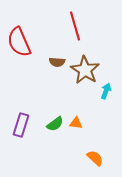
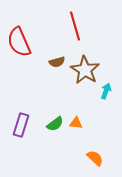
brown semicircle: rotated 21 degrees counterclockwise
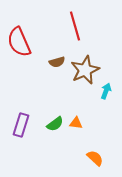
brown star: rotated 16 degrees clockwise
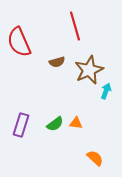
brown star: moved 4 px right
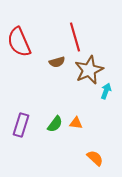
red line: moved 11 px down
green semicircle: rotated 18 degrees counterclockwise
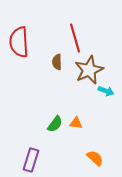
red line: moved 1 px down
red semicircle: rotated 20 degrees clockwise
brown semicircle: rotated 105 degrees clockwise
cyan arrow: rotated 91 degrees clockwise
purple rectangle: moved 10 px right, 35 px down
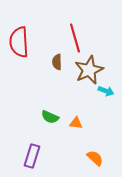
green semicircle: moved 5 px left, 7 px up; rotated 78 degrees clockwise
purple rectangle: moved 1 px right, 4 px up
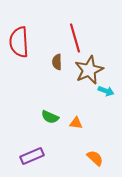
purple rectangle: rotated 50 degrees clockwise
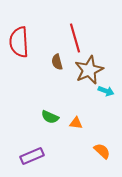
brown semicircle: rotated 14 degrees counterclockwise
orange semicircle: moved 7 px right, 7 px up
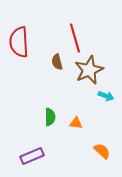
cyan arrow: moved 5 px down
green semicircle: rotated 114 degrees counterclockwise
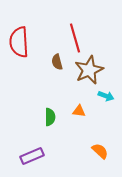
orange triangle: moved 3 px right, 12 px up
orange semicircle: moved 2 px left
